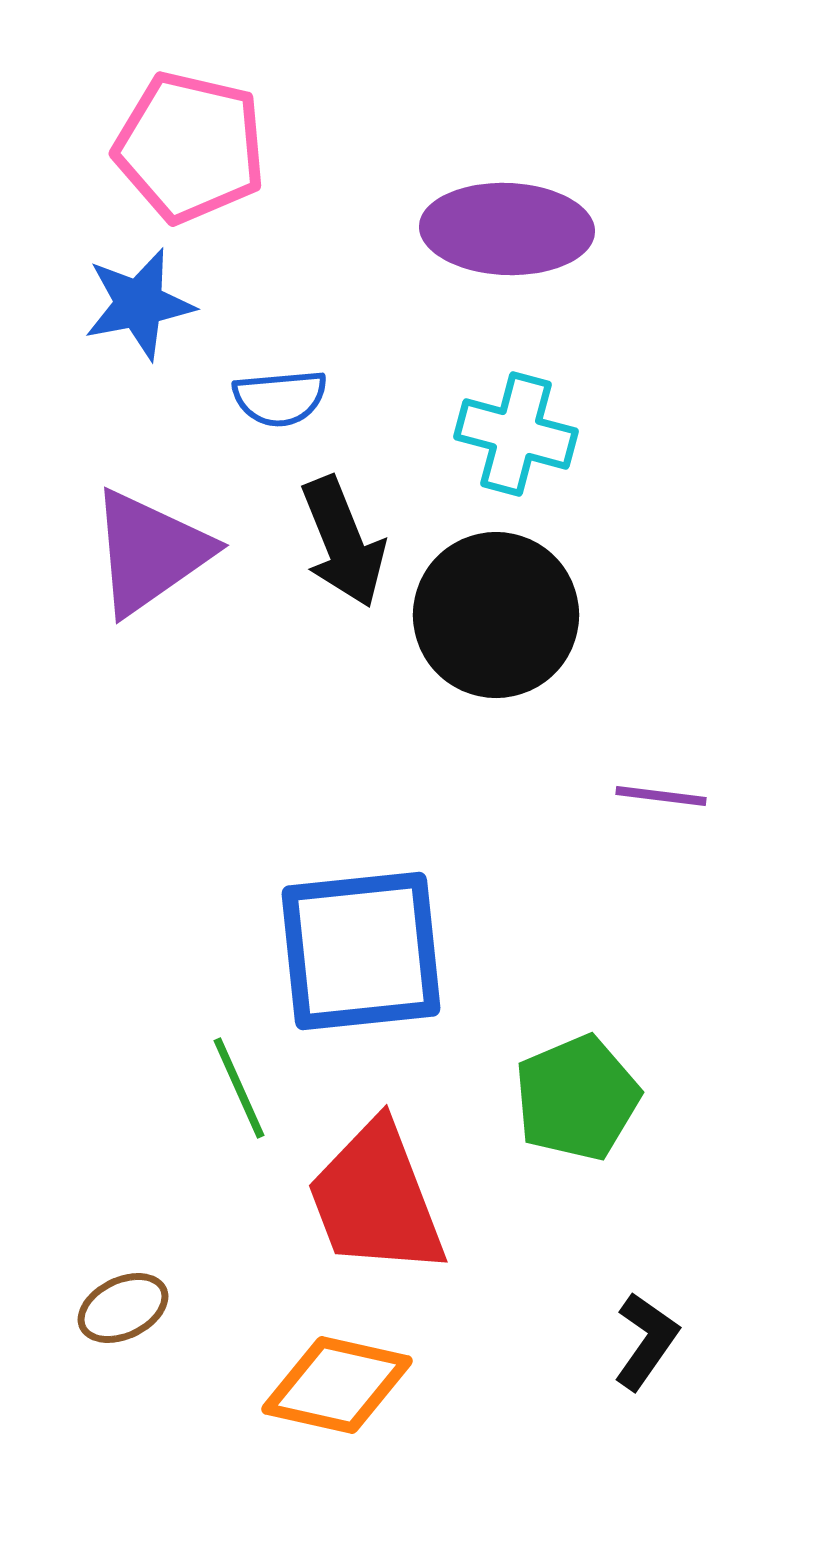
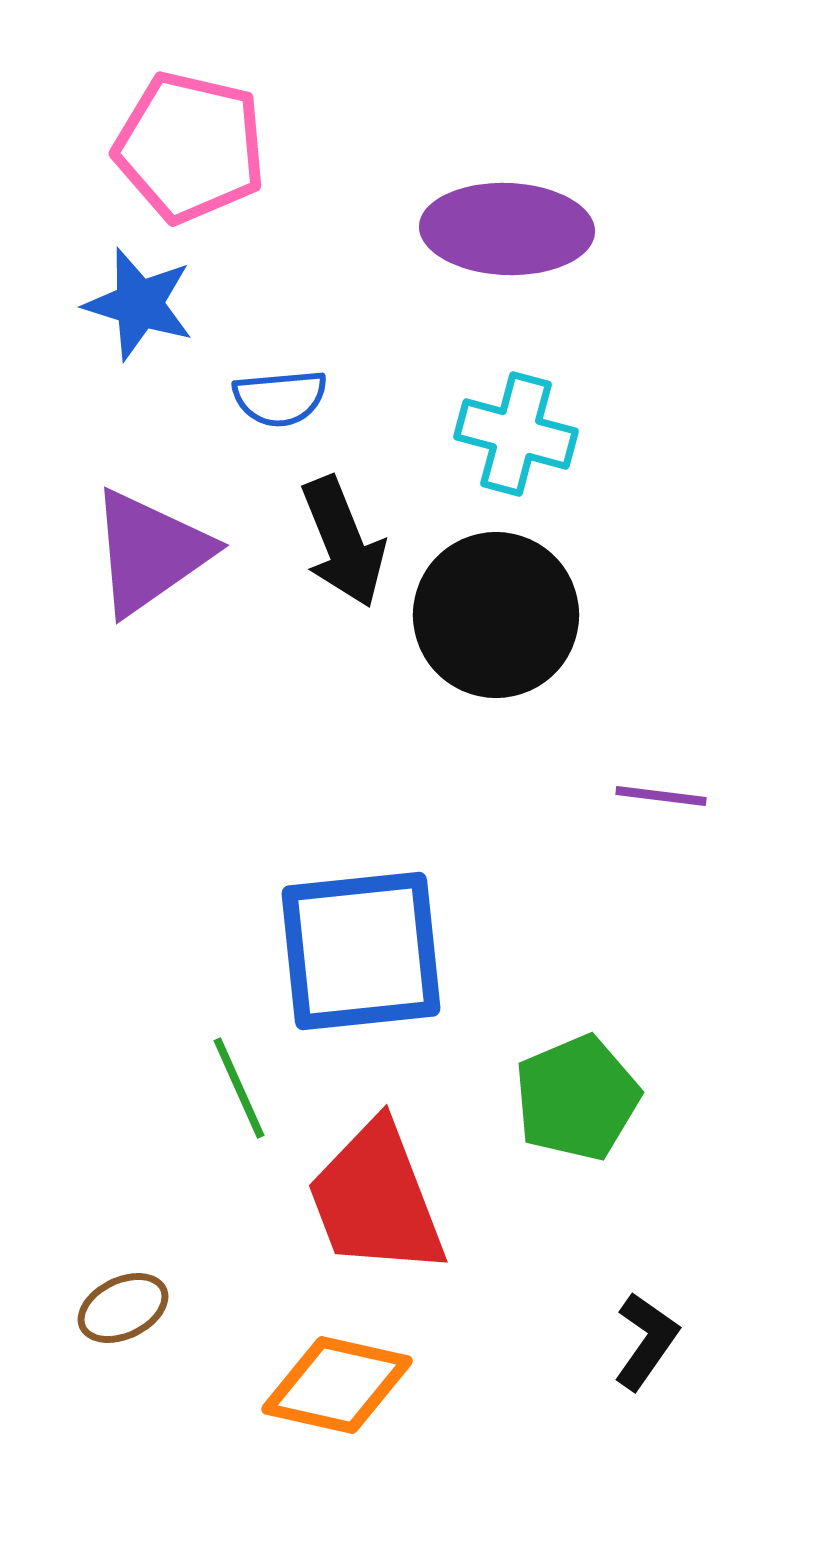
blue star: rotated 28 degrees clockwise
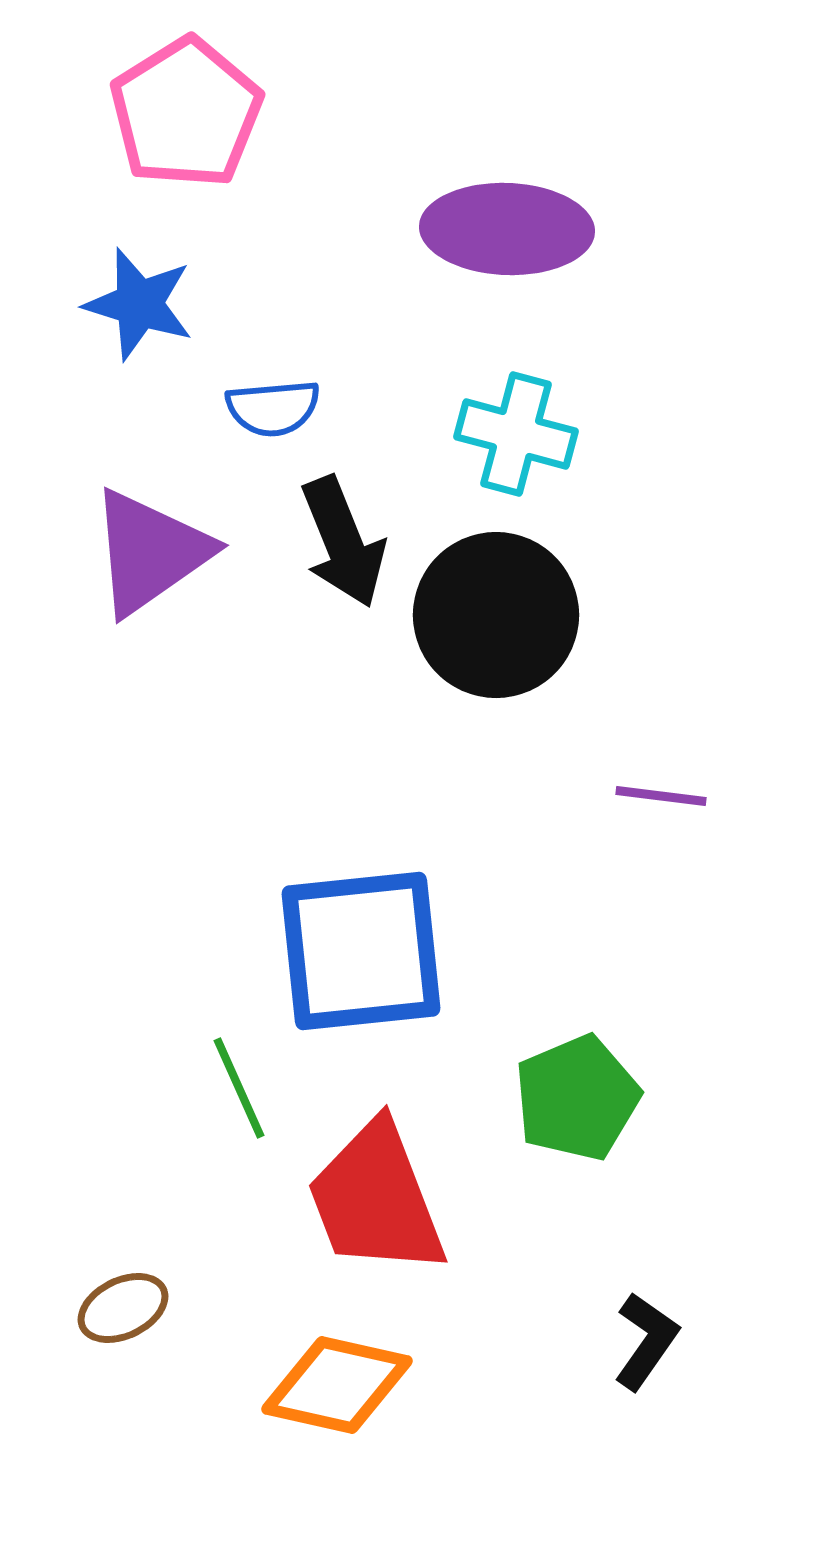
pink pentagon: moved 4 px left, 34 px up; rotated 27 degrees clockwise
blue semicircle: moved 7 px left, 10 px down
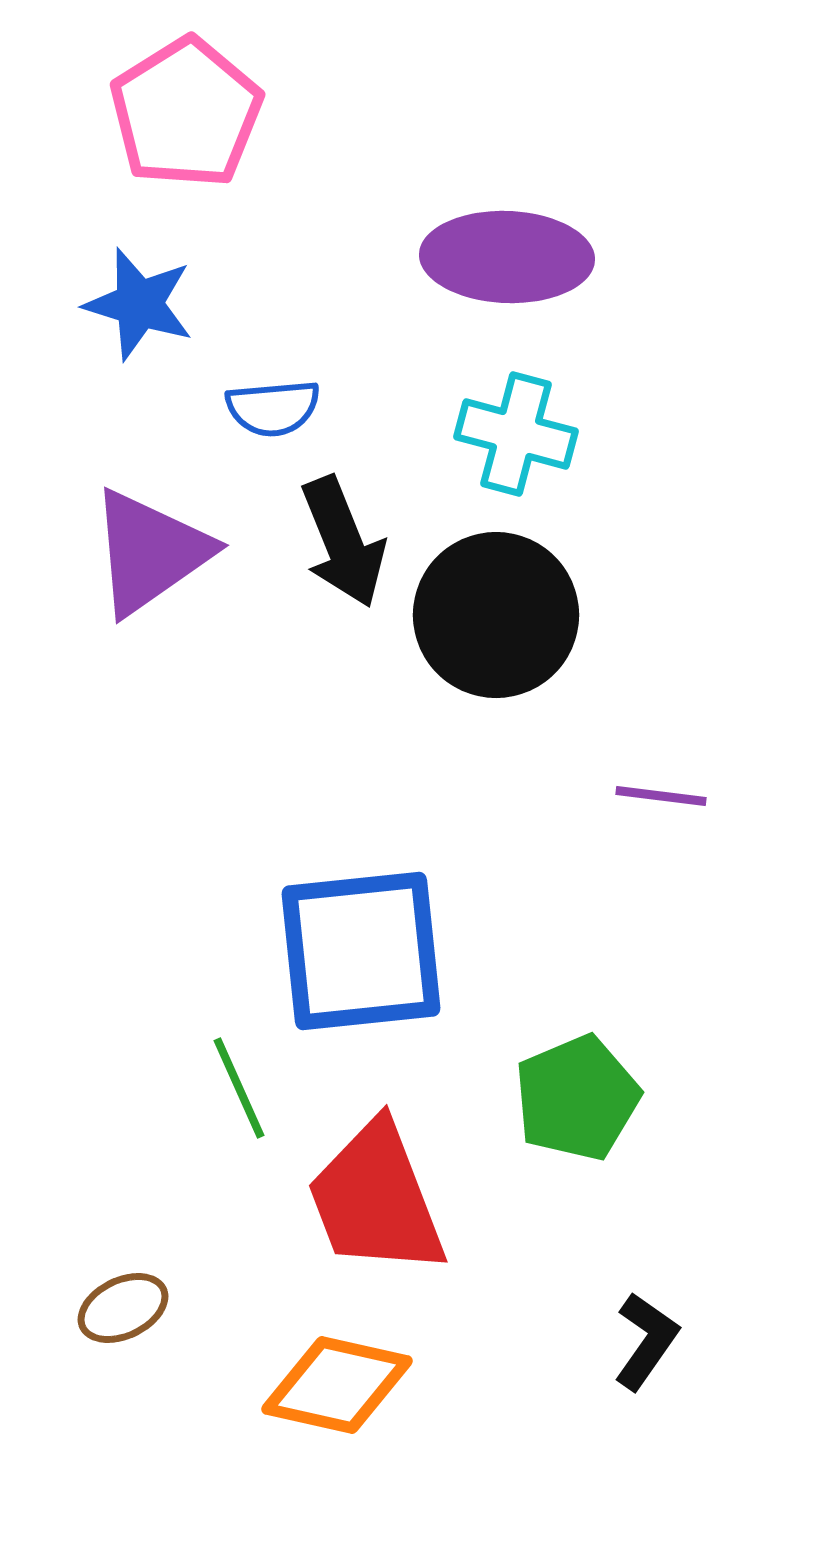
purple ellipse: moved 28 px down
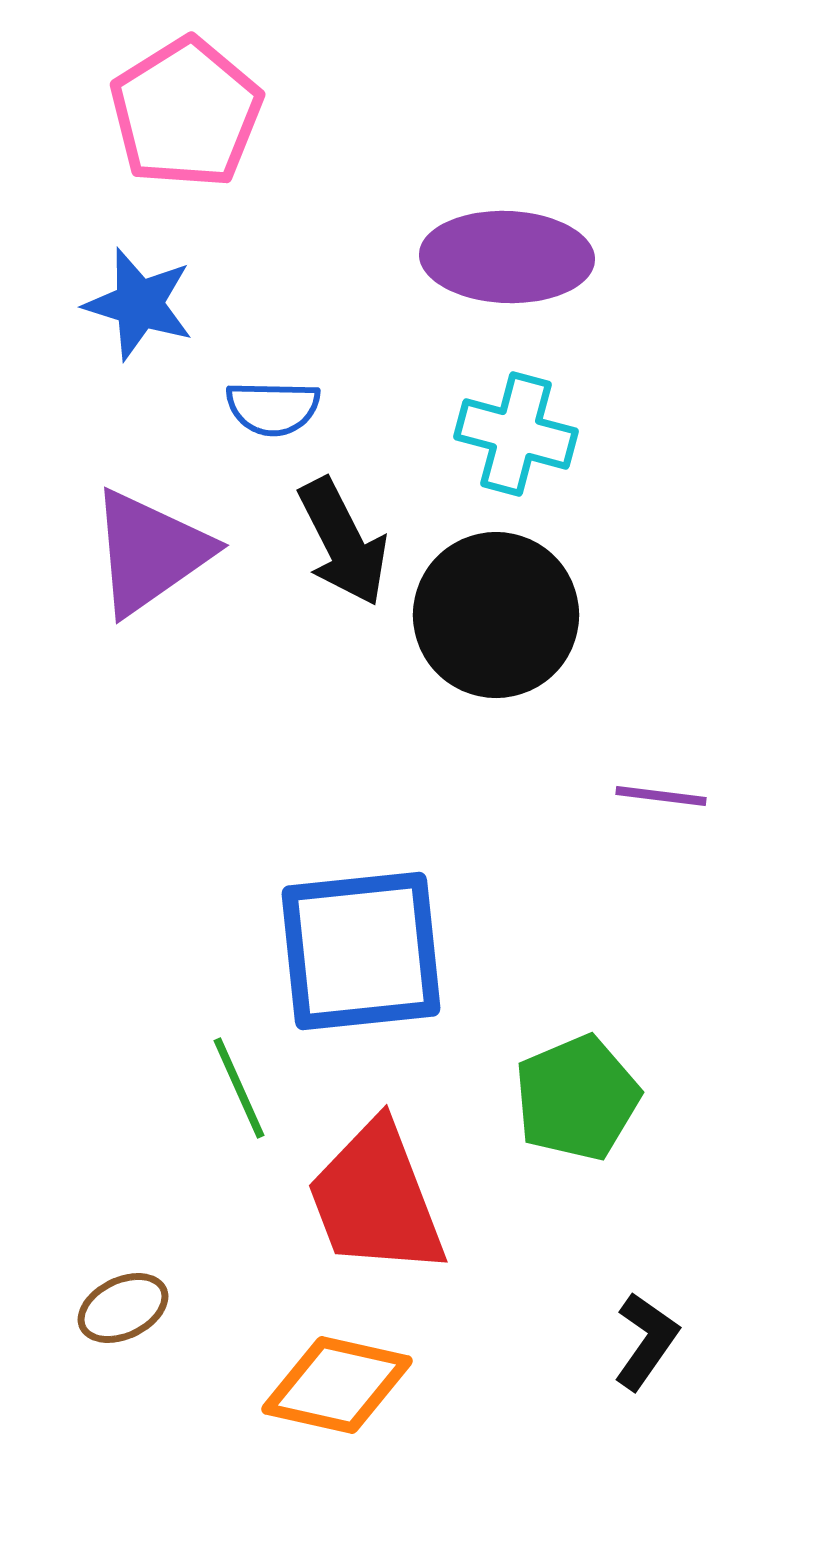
blue semicircle: rotated 6 degrees clockwise
black arrow: rotated 5 degrees counterclockwise
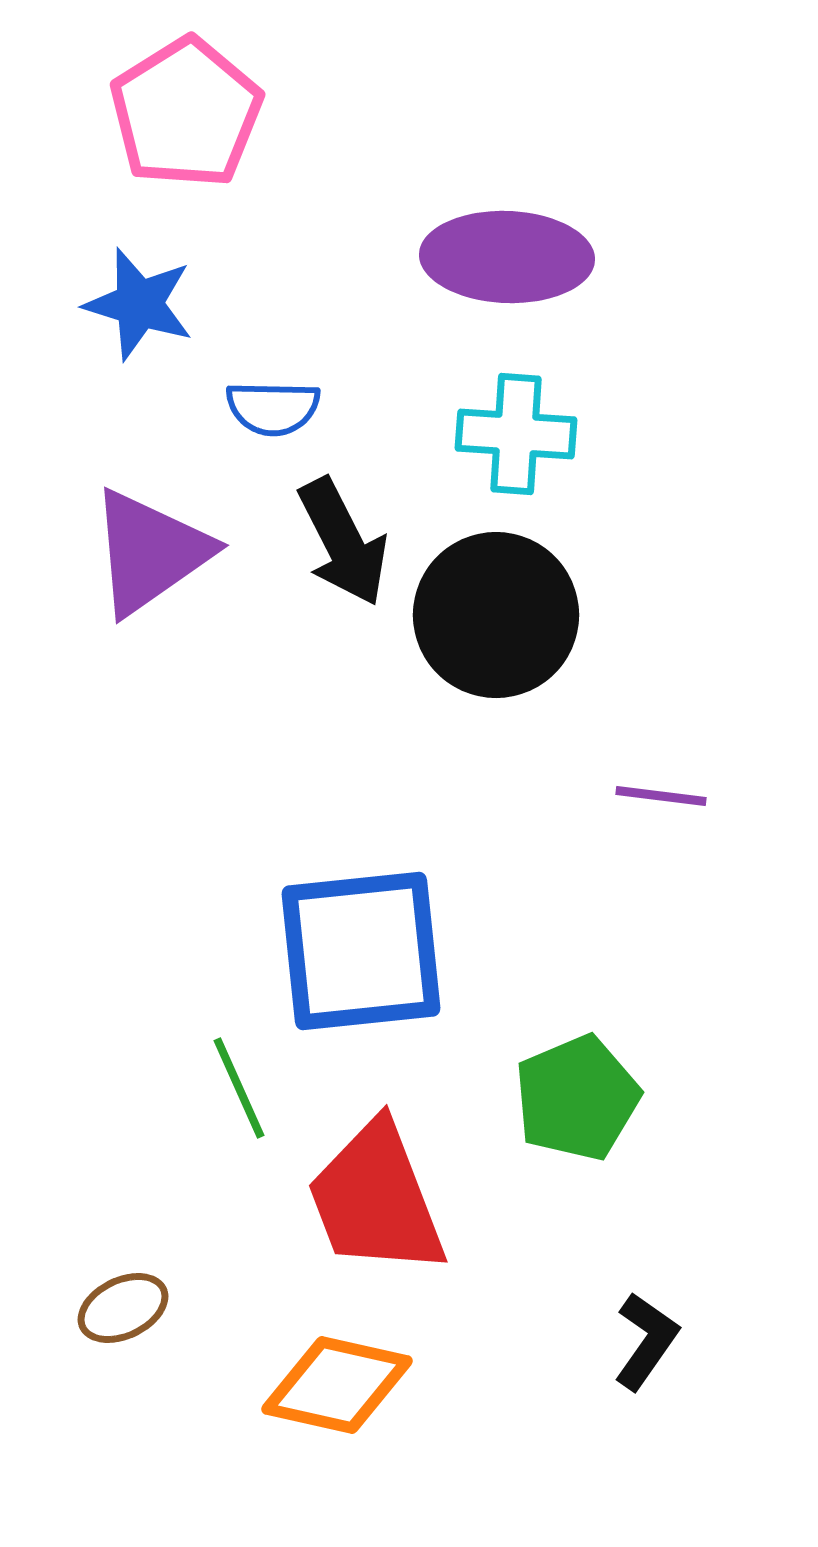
cyan cross: rotated 11 degrees counterclockwise
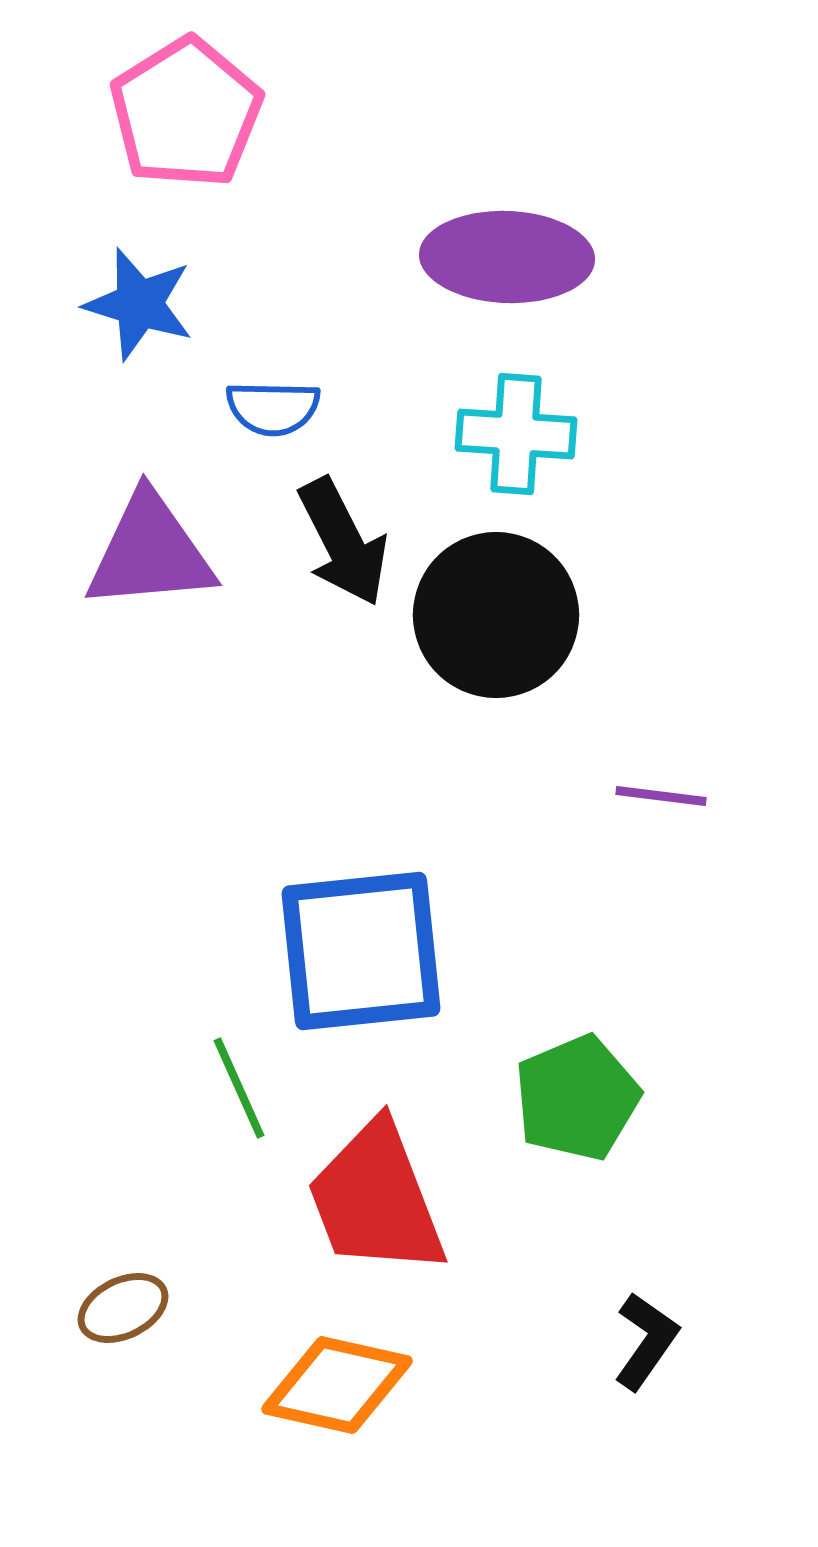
purple triangle: rotated 30 degrees clockwise
